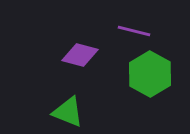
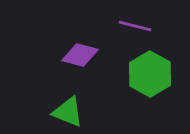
purple line: moved 1 px right, 5 px up
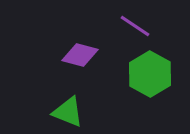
purple line: rotated 20 degrees clockwise
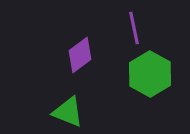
purple line: moved 1 px left, 2 px down; rotated 44 degrees clockwise
purple diamond: rotated 51 degrees counterclockwise
